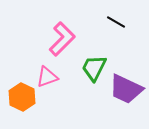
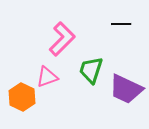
black line: moved 5 px right, 2 px down; rotated 30 degrees counterclockwise
green trapezoid: moved 3 px left, 2 px down; rotated 8 degrees counterclockwise
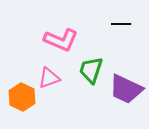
pink L-shape: moved 1 px left, 1 px down; rotated 68 degrees clockwise
pink triangle: moved 2 px right, 1 px down
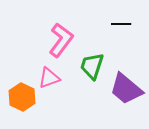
pink L-shape: rotated 76 degrees counterclockwise
green trapezoid: moved 1 px right, 4 px up
purple trapezoid: rotated 15 degrees clockwise
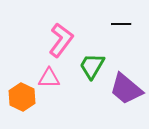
green trapezoid: rotated 12 degrees clockwise
pink triangle: rotated 20 degrees clockwise
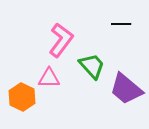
green trapezoid: rotated 108 degrees clockwise
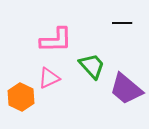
black line: moved 1 px right, 1 px up
pink L-shape: moved 5 px left; rotated 52 degrees clockwise
pink triangle: rotated 25 degrees counterclockwise
orange hexagon: moved 1 px left
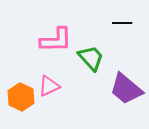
green trapezoid: moved 1 px left, 8 px up
pink triangle: moved 8 px down
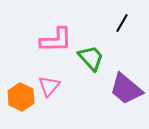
black line: rotated 60 degrees counterclockwise
pink triangle: rotated 25 degrees counterclockwise
